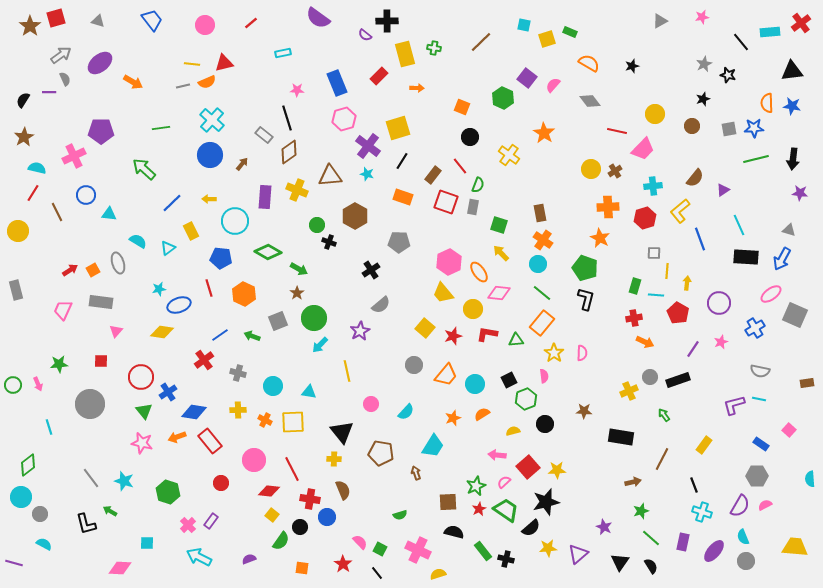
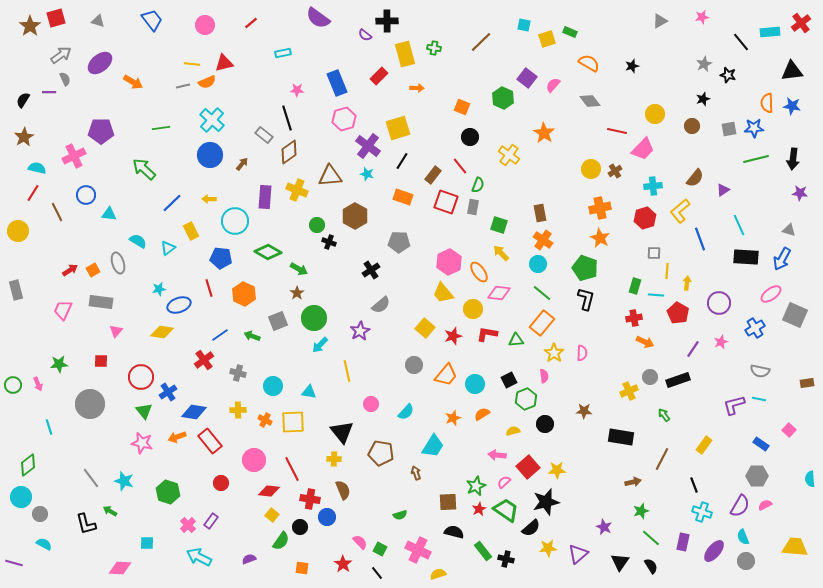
orange cross at (608, 207): moved 8 px left, 1 px down; rotated 10 degrees counterclockwise
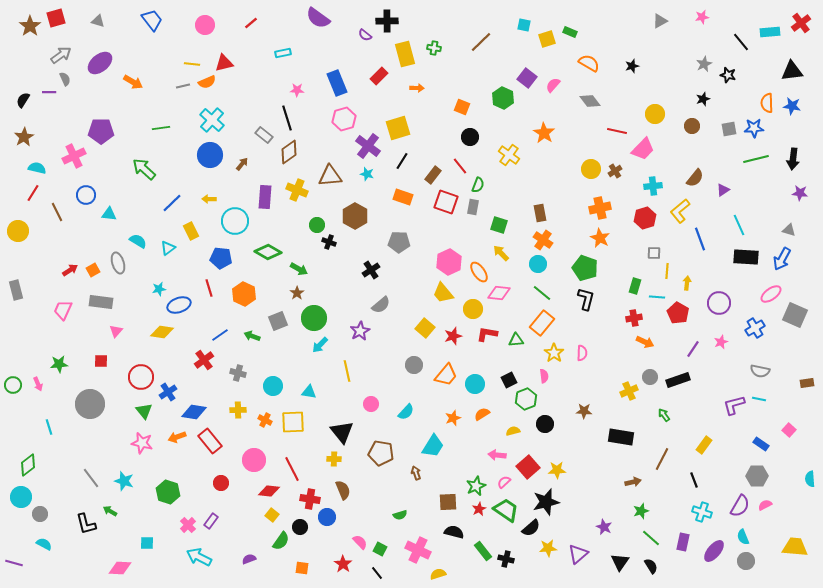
cyan line at (656, 295): moved 1 px right, 2 px down
black line at (694, 485): moved 5 px up
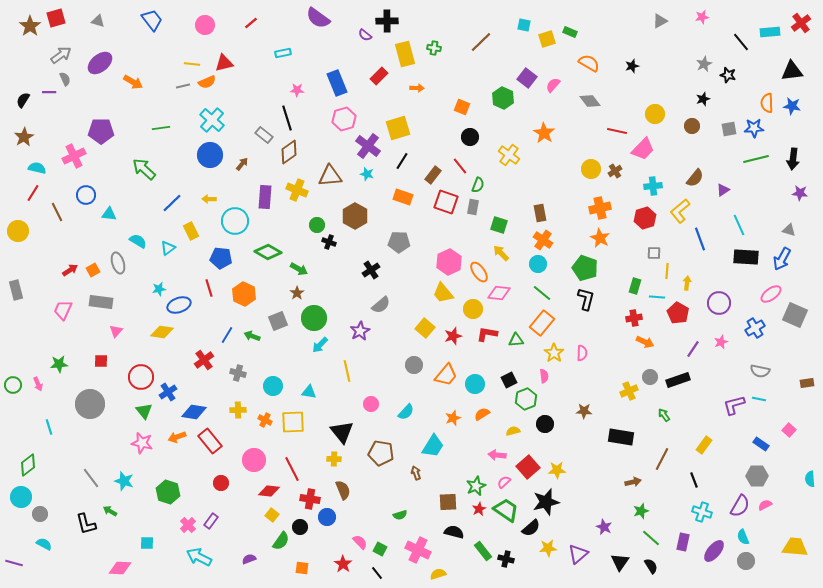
blue line at (220, 335): moved 7 px right; rotated 24 degrees counterclockwise
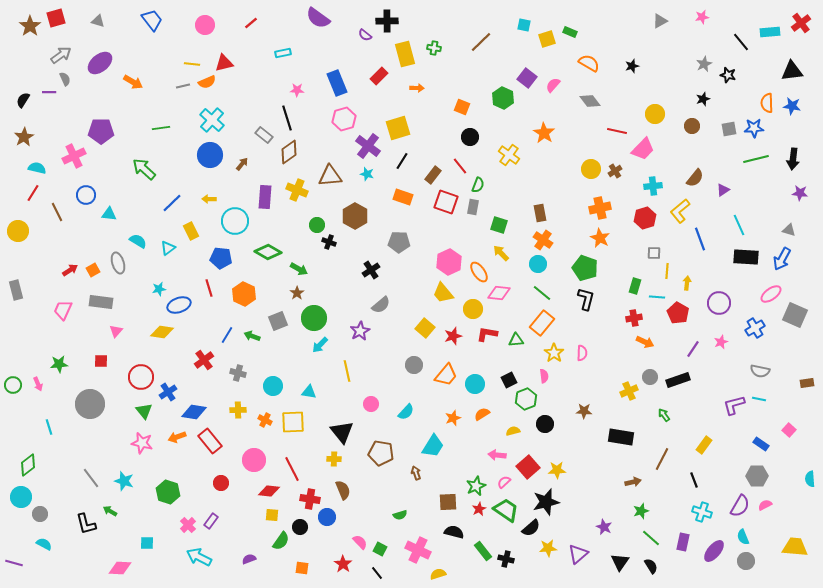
yellow square at (272, 515): rotated 32 degrees counterclockwise
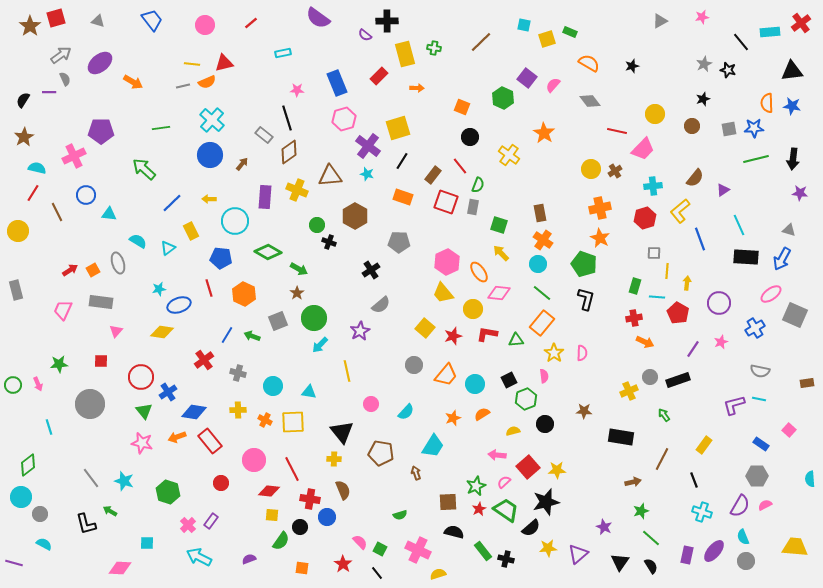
black star at (728, 75): moved 5 px up
pink hexagon at (449, 262): moved 2 px left
green pentagon at (585, 268): moved 1 px left, 4 px up
purple rectangle at (683, 542): moved 4 px right, 13 px down
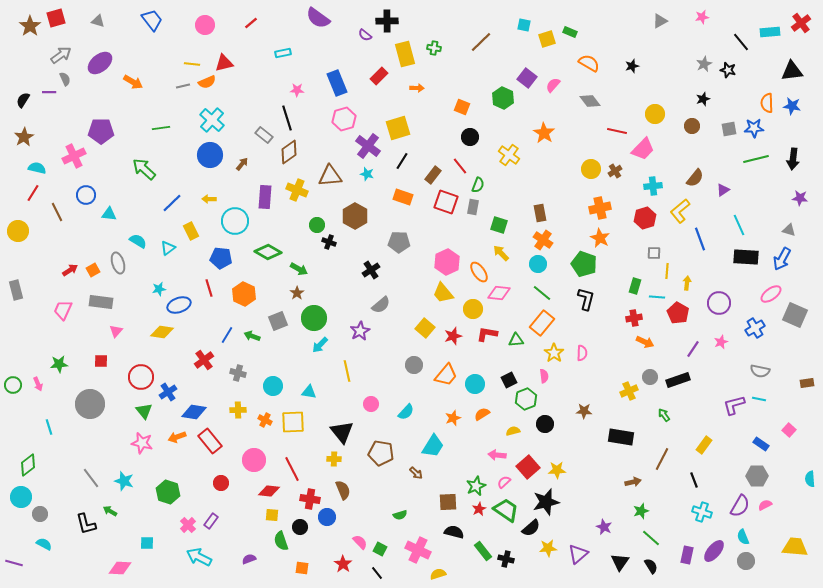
purple star at (800, 193): moved 5 px down
brown arrow at (416, 473): rotated 152 degrees clockwise
green semicircle at (281, 541): rotated 126 degrees clockwise
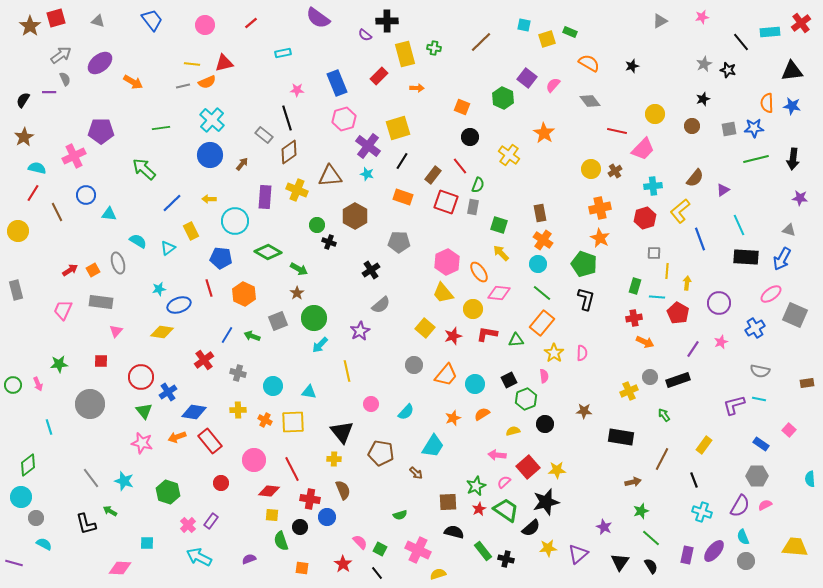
gray circle at (40, 514): moved 4 px left, 4 px down
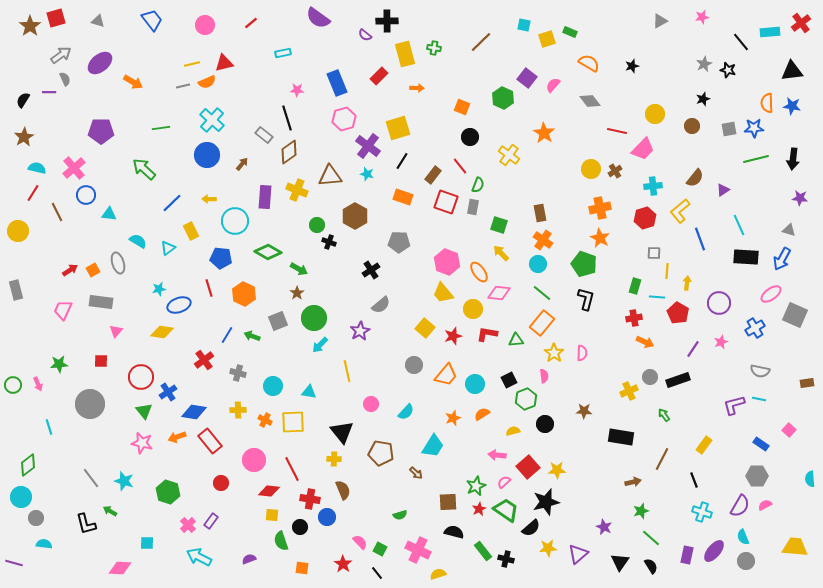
yellow line at (192, 64): rotated 21 degrees counterclockwise
blue circle at (210, 155): moved 3 px left
pink cross at (74, 156): moved 12 px down; rotated 15 degrees counterclockwise
pink hexagon at (447, 262): rotated 15 degrees counterclockwise
cyan semicircle at (44, 544): rotated 21 degrees counterclockwise
